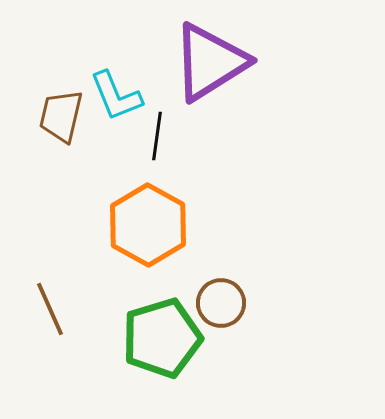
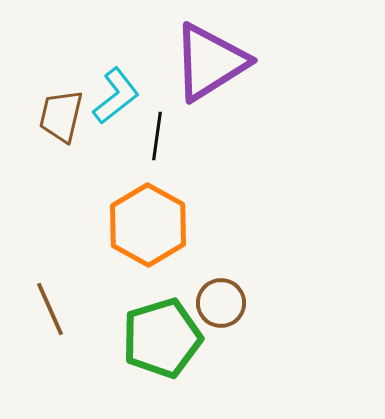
cyan L-shape: rotated 106 degrees counterclockwise
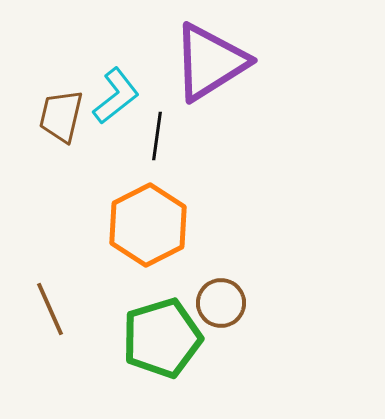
orange hexagon: rotated 4 degrees clockwise
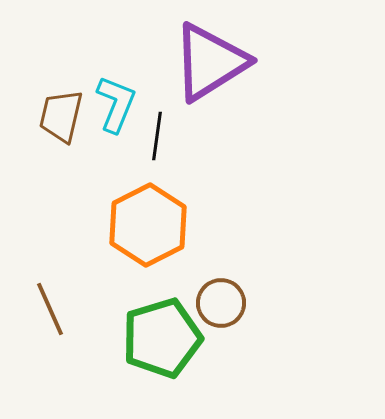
cyan L-shape: moved 8 px down; rotated 30 degrees counterclockwise
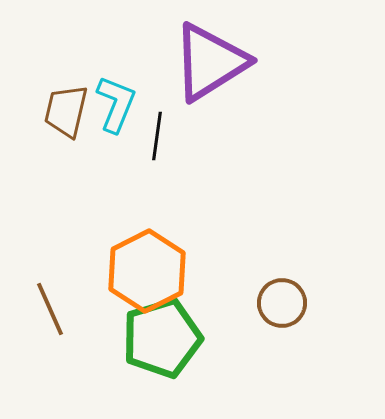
brown trapezoid: moved 5 px right, 5 px up
orange hexagon: moved 1 px left, 46 px down
brown circle: moved 61 px right
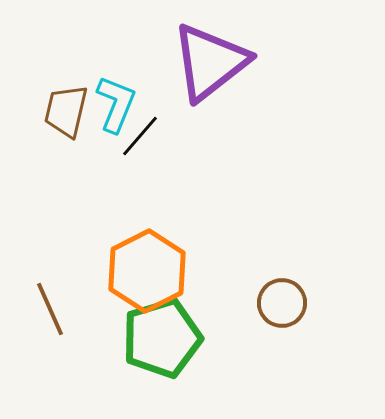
purple triangle: rotated 6 degrees counterclockwise
black line: moved 17 px left; rotated 33 degrees clockwise
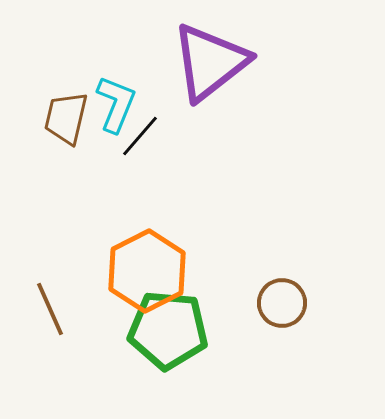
brown trapezoid: moved 7 px down
green pentagon: moved 6 px right, 8 px up; rotated 22 degrees clockwise
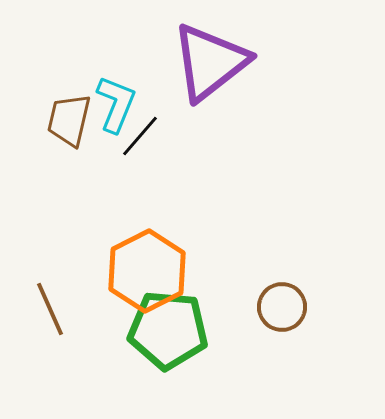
brown trapezoid: moved 3 px right, 2 px down
brown circle: moved 4 px down
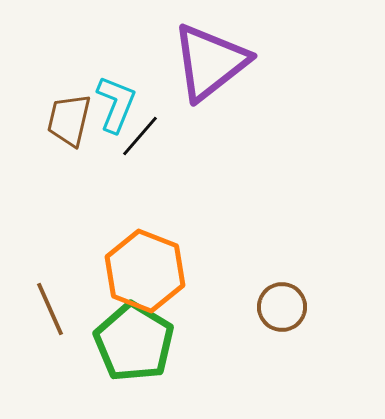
orange hexagon: moved 2 px left; rotated 12 degrees counterclockwise
green pentagon: moved 34 px left, 12 px down; rotated 26 degrees clockwise
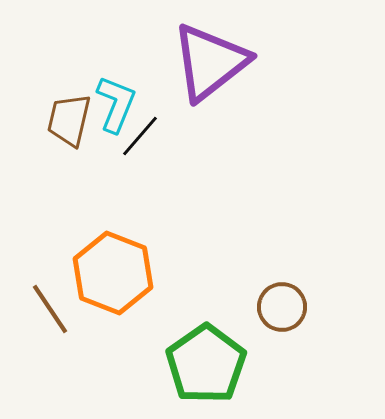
orange hexagon: moved 32 px left, 2 px down
brown line: rotated 10 degrees counterclockwise
green pentagon: moved 72 px right, 22 px down; rotated 6 degrees clockwise
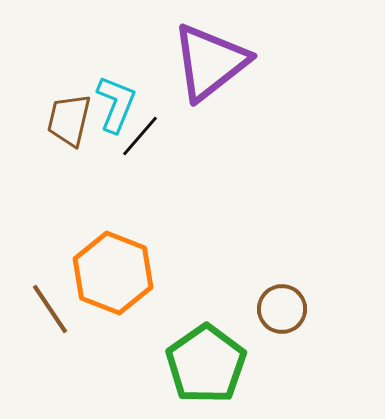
brown circle: moved 2 px down
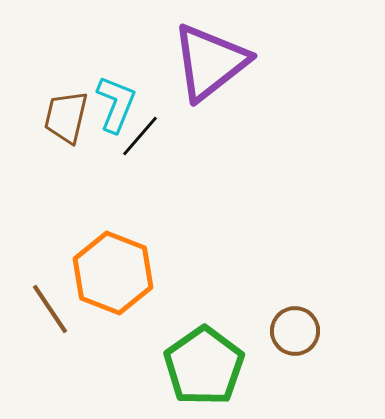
brown trapezoid: moved 3 px left, 3 px up
brown circle: moved 13 px right, 22 px down
green pentagon: moved 2 px left, 2 px down
